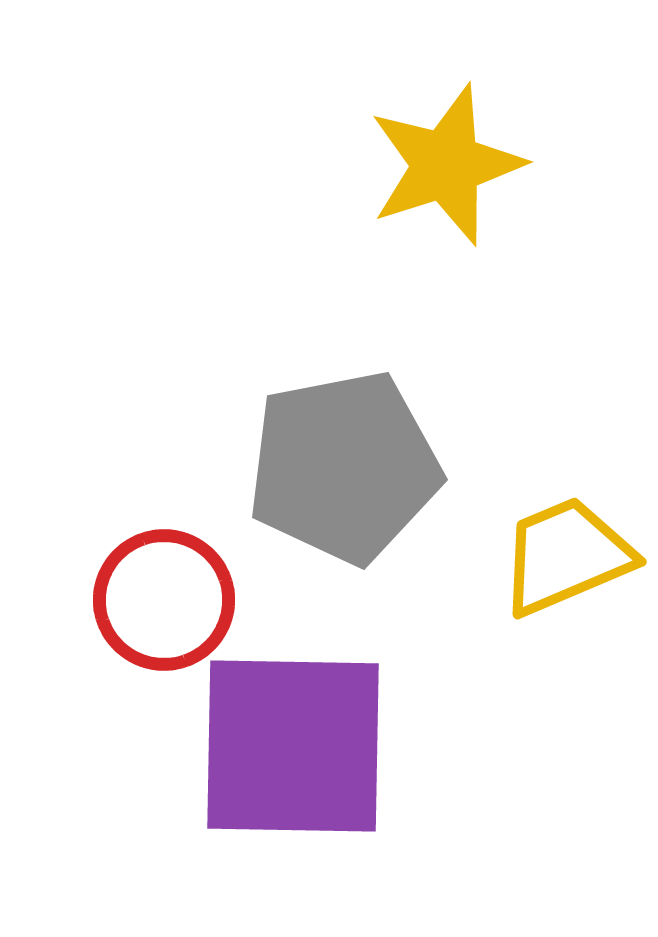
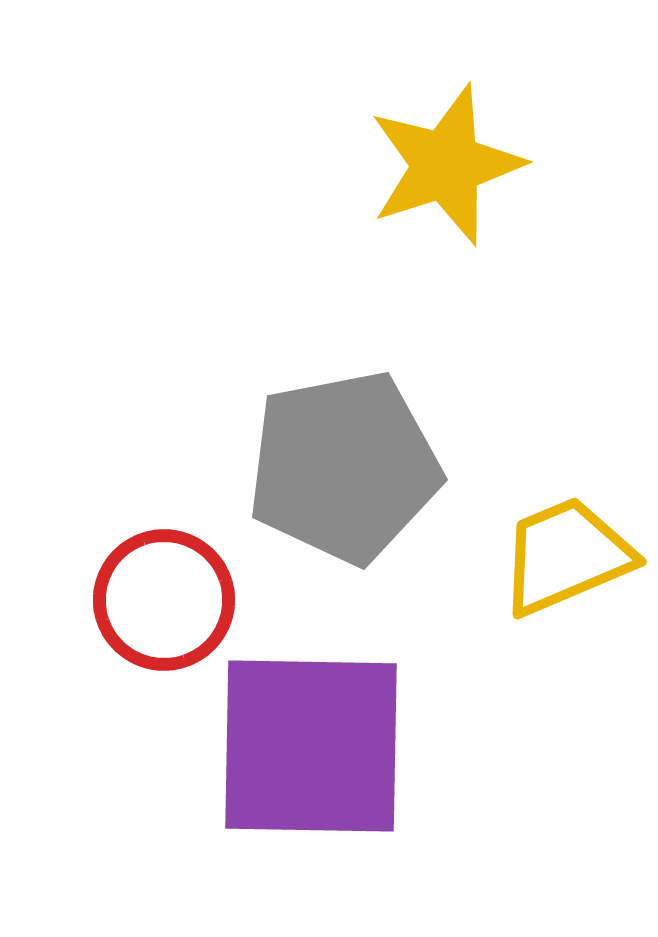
purple square: moved 18 px right
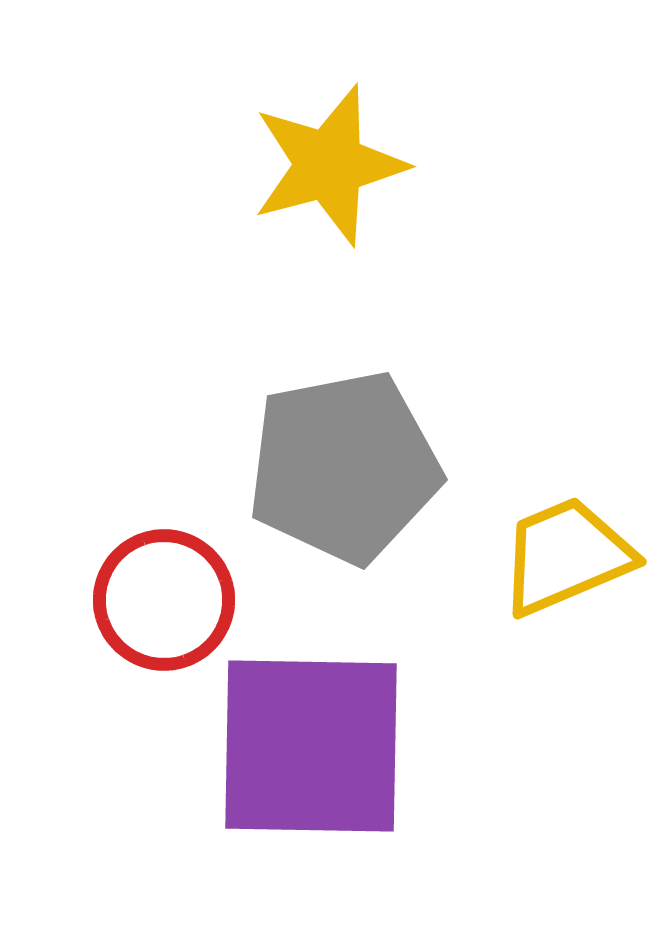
yellow star: moved 117 px left; rotated 3 degrees clockwise
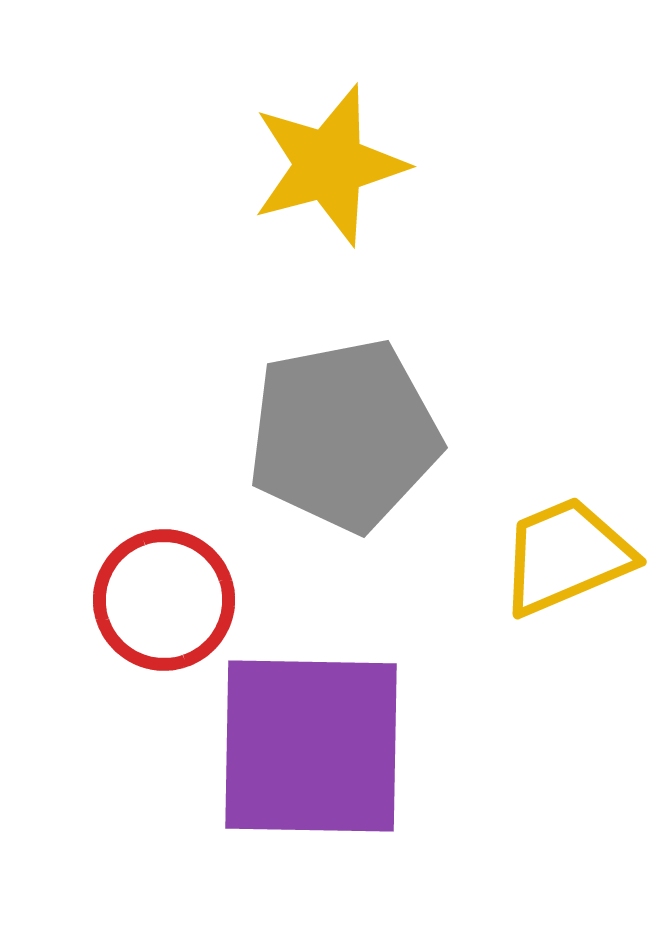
gray pentagon: moved 32 px up
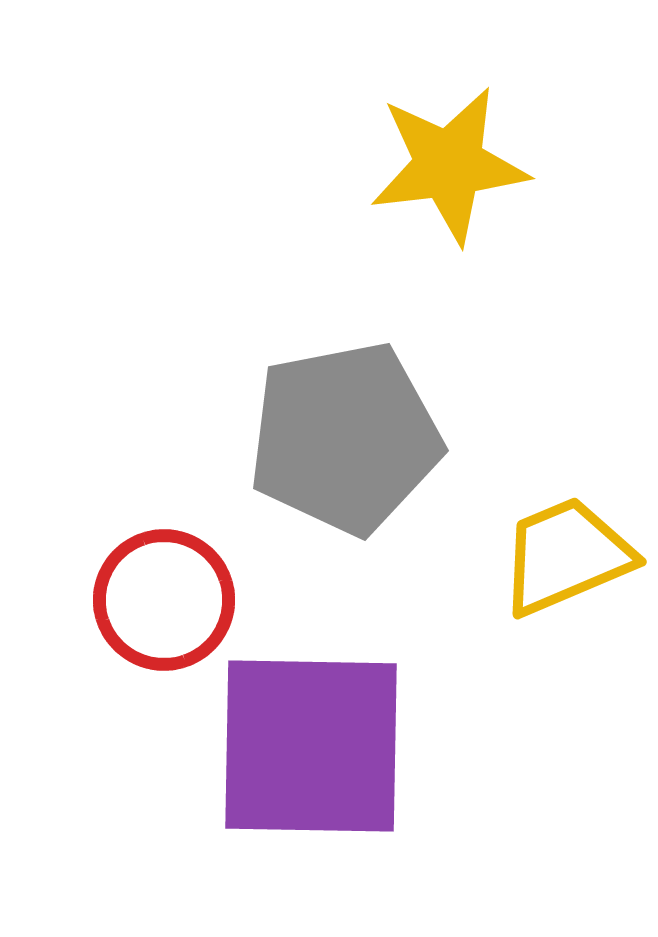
yellow star: moved 120 px right; rotated 8 degrees clockwise
gray pentagon: moved 1 px right, 3 px down
